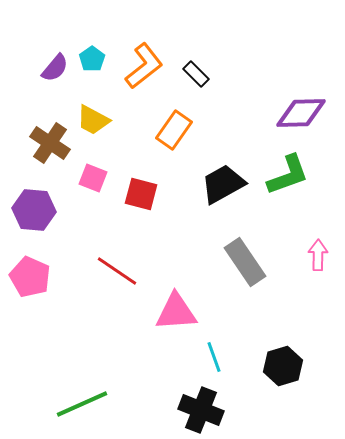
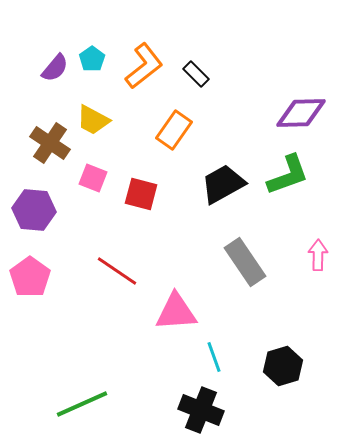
pink pentagon: rotated 12 degrees clockwise
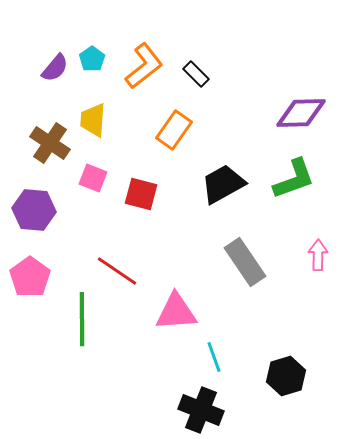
yellow trapezoid: rotated 66 degrees clockwise
green L-shape: moved 6 px right, 4 px down
black hexagon: moved 3 px right, 10 px down
green line: moved 85 px up; rotated 66 degrees counterclockwise
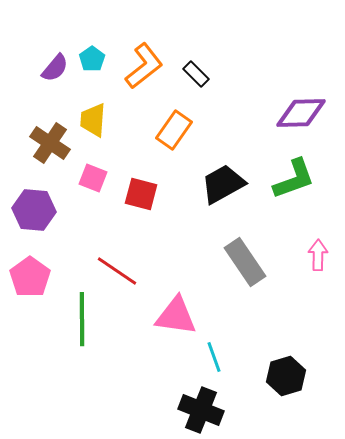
pink triangle: moved 4 px down; rotated 12 degrees clockwise
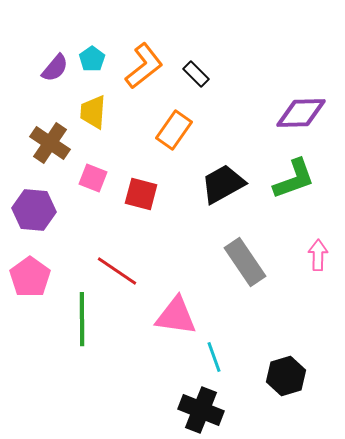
yellow trapezoid: moved 8 px up
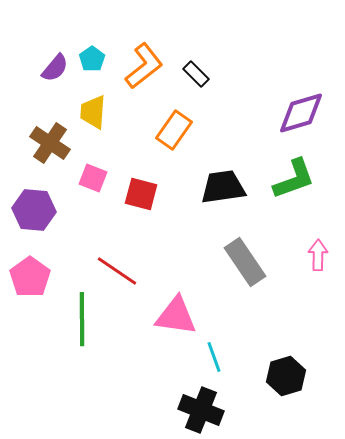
purple diamond: rotated 15 degrees counterclockwise
black trapezoid: moved 3 px down; rotated 21 degrees clockwise
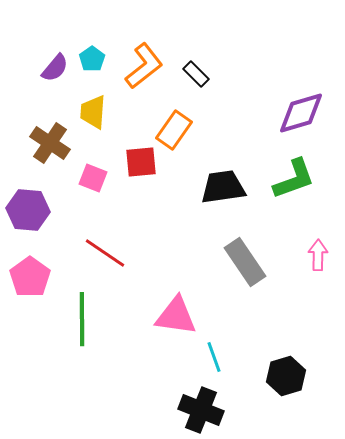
red square: moved 32 px up; rotated 20 degrees counterclockwise
purple hexagon: moved 6 px left
red line: moved 12 px left, 18 px up
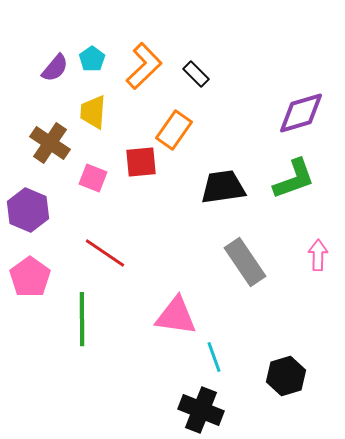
orange L-shape: rotated 6 degrees counterclockwise
purple hexagon: rotated 18 degrees clockwise
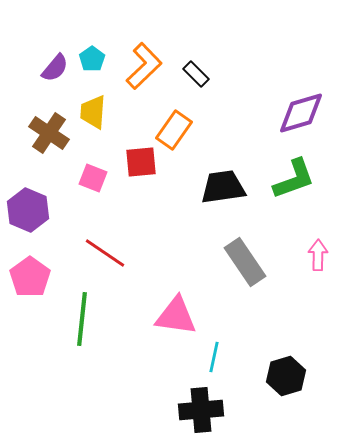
brown cross: moved 1 px left, 10 px up
green line: rotated 6 degrees clockwise
cyan line: rotated 32 degrees clockwise
black cross: rotated 27 degrees counterclockwise
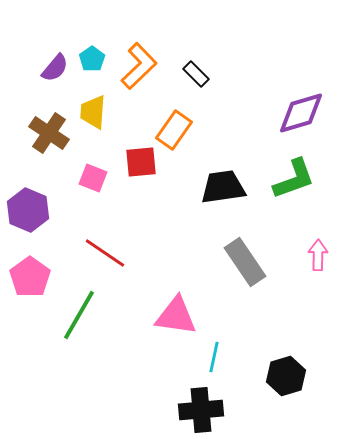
orange L-shape: moved 5 px left
green line: moved 3 px left, 4 px up; rotated 24 degrees clockwise
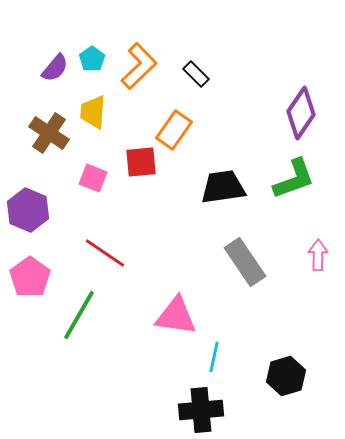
purple diamond: rotated 39 degrees counterclockwise
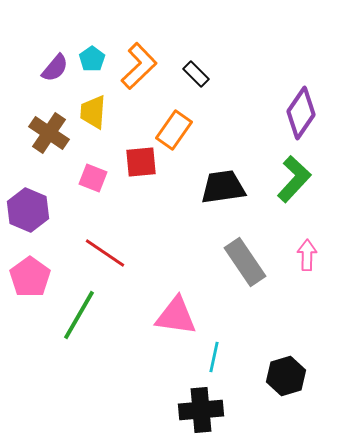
green L-shape: rotated 27 degrees counterclockwise
pink arrow: moved 11 px left
